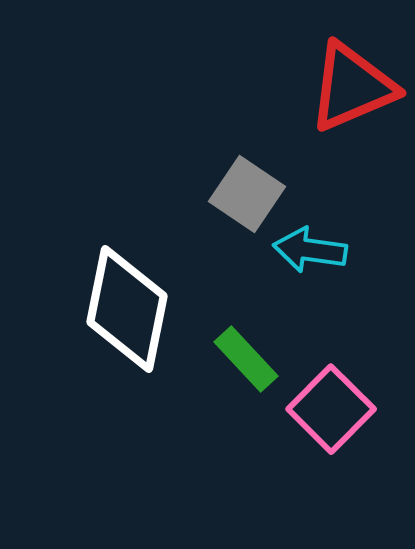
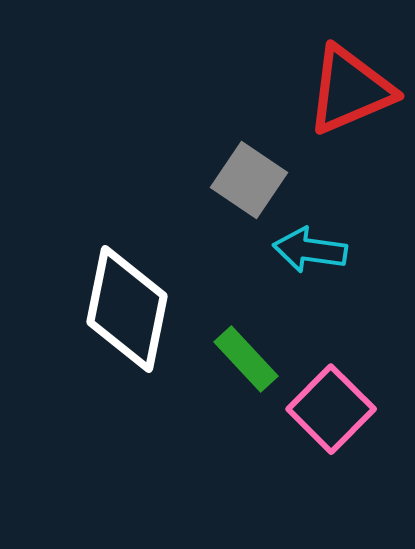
red triangle: moved 2 px left, 3 px down
gray square: moved 2 px right, 14 px up
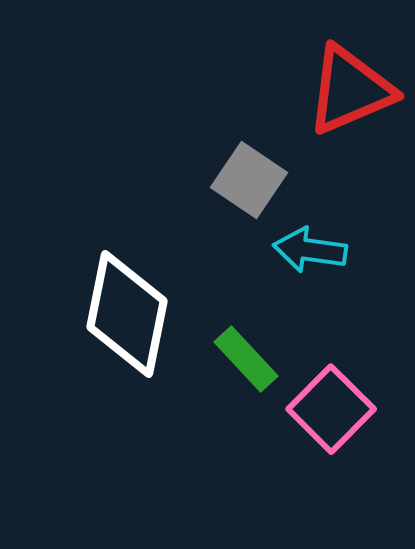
white diamond: moved 5 px down
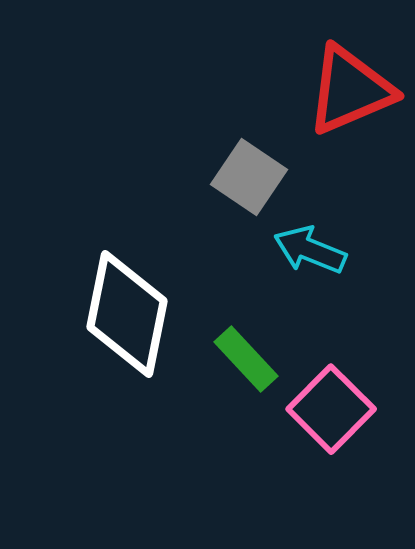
gray square: moved 3 px up
cyan arrow: rotated 14 degrees clockwise
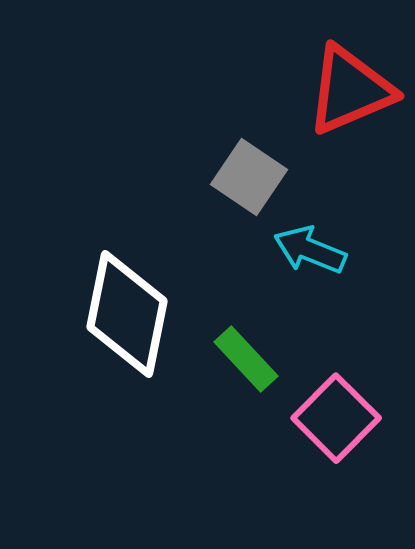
pink square: moved 5 px right, 9 px down
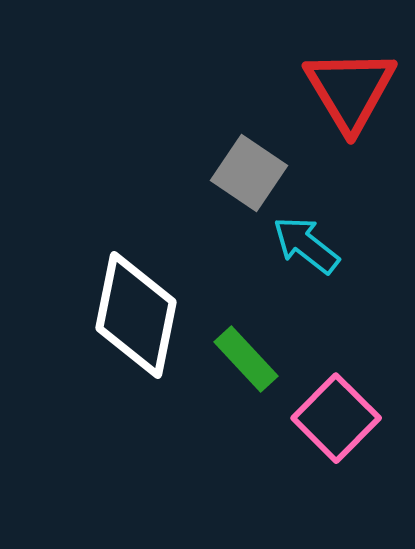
red triangle: rotated 38 degrees counterclockwise
gray square: moved 4 px up
cyan arrow: moved 4 px left, 5 px up; rotated 16 degrees clockwise
white diamond: moved 9 px right, 1 px down
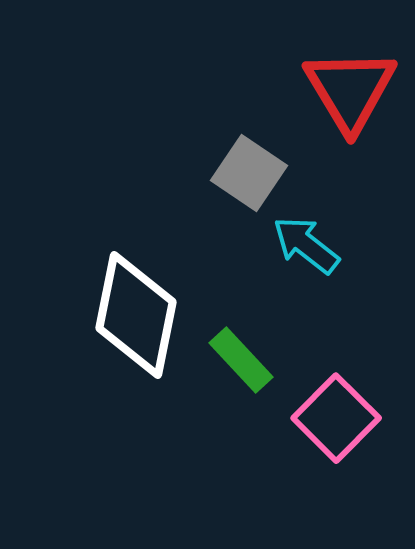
green rectangle: moved 5 px left, 1 px down
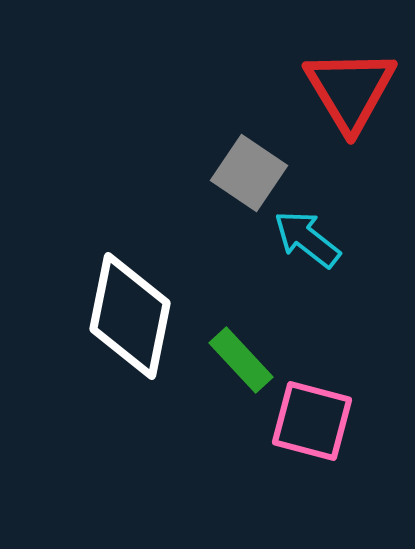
cyan arrow: moved 1 px right, 6 px up
white diamond: moved 6 px left, 1 px down
pink square: moved 24 px left, 3 px down; rotated 30 degrees counterclockwise
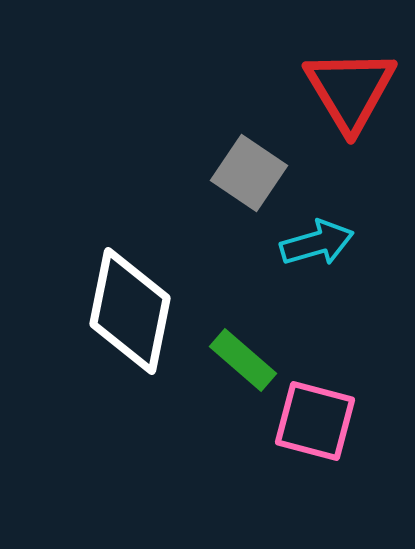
cyan arrow: moved 10 px right, 4 px down; rotated 126 degrees clockwise
white diamond: moved 5 px up
green rectangle: moved 2 px right; rotated 6 degrees counterclockwise
pink square: moved 3 px right
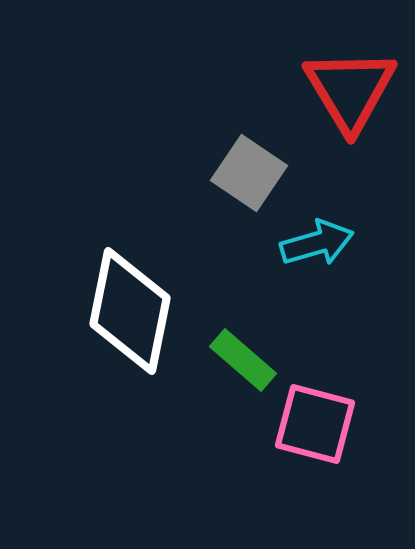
pink square: moved 3 px down
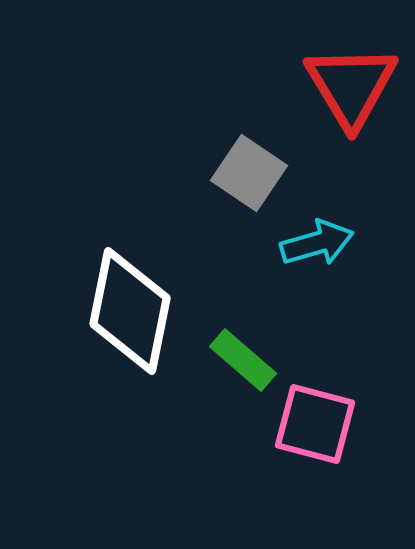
red triangle: moved 1 px right, 4 px up
